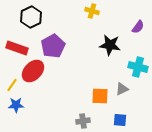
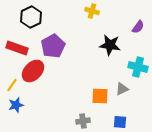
blue star: rotated 14 degrees counterclockwise
blue square: moved 2 px down
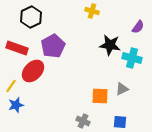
cyan cross: moved 6 px left, 9 px up
yellow line: moved 1 px left, 1 px down
gray cross: rotated 32 degrees clockwise
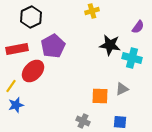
yellow cross: rotated 32 degrees counterclockwise
red rectangle: moved 1 px down; rotated 30 degrees counterclockwise
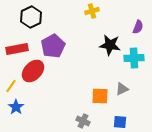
purple semicircle: rotated 16 degrees counterclockwise
cyan cross: moved 2 px right; rotated 18 degrees counterclockwise
blue star: moved 2 px down; rotated 21 degrees counterclockwise
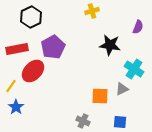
purple pentagon: moved 1 px down
cyan cross: moved 11 px down; rotated 36 degrees clockwise
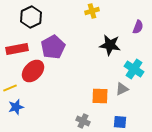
yellow line: moved 1 px left, 2 px down; rotated 32 degrees clockwise
blue star: rotated 21 degrees clockwise
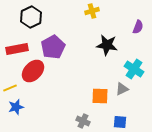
black star: moved 3 px left
